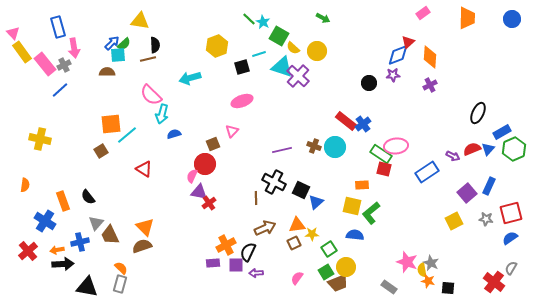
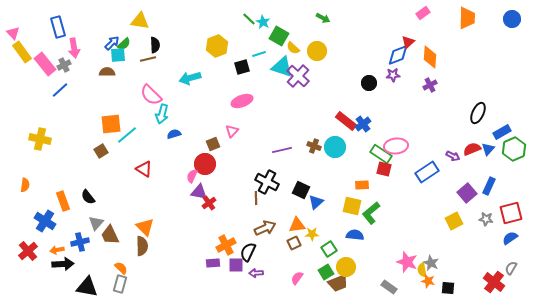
black cross at (274, 182): moved 7 px left
brown semicircle at (142, 246): rotated 108 degrees clockwise
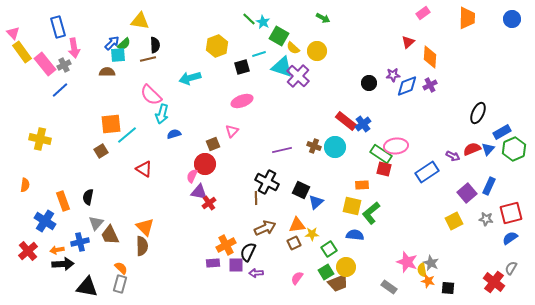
blue diamond at (398, 55): moved 9 px right, 31 px down
black semicircle at (88, 197): rotated 49 degrees clockwise
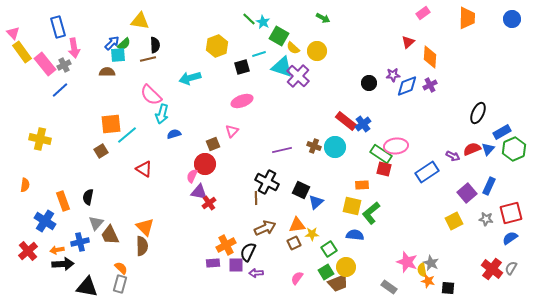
red cross at (494, 282): moved 2 px left, 13 px up
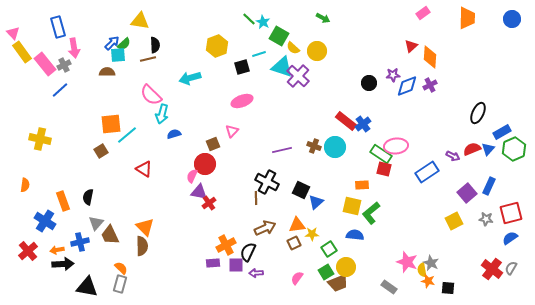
red triangle at (408, 42): moved 3 px right, 4 px down
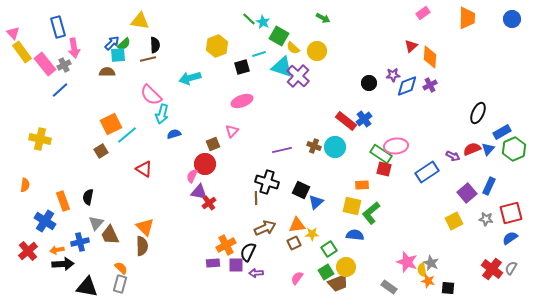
orange square at (111, 124): rotated 20 degrees counterclockwise
blue cross at (363, 124): moved 1 px right, 5 px up
black cross at (267, 182): rotated 10 degrees counterclockwise
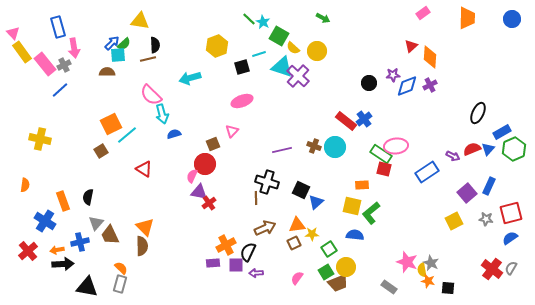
cyan arrow at (162, 114): rotated 30 degrees counterclockwise
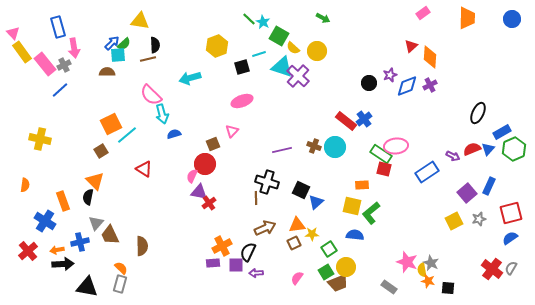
purple star at (393, 75): moved 3 px left; rotated 16 degrees counterclockwise
gray star at (486, 219): moved 7 px left; rotated 24 degrees counterclockwise
orange triangle at (145, 227): moved 50 px left, 46 px up
orange cross at (226, 245): moved 4 px left, 1 px down
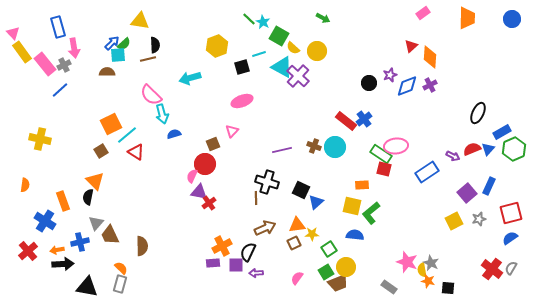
cyan triangle at (282, 67): rotated 10 degrees clockwise
red triangle at (144, 169): moved 8 px left, 17 px up
